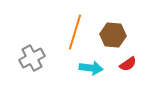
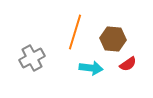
brown hexagon: moved 4 px down
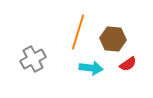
orange line: moved 3 px right
gray cross: moved 1 px right, 1 px down
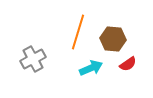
cyan arrow: rotated 30 degrees counterclockwise
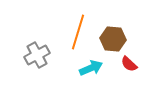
gray cross: moved 4 px right, 4 px up
red semicircle: moved 1 px right; rotated 78 degrees clockwise
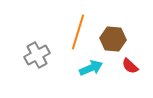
red semicircle: moved 1 px right, 2 px down
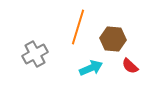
orange line: moved 5 px up
gray cross: moved 2 px left, 1 px up
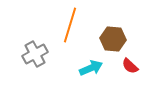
orange line: moved 8 px left, 2 px up
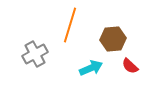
brown hexagon: rotated 10 degrees counterclockwise
